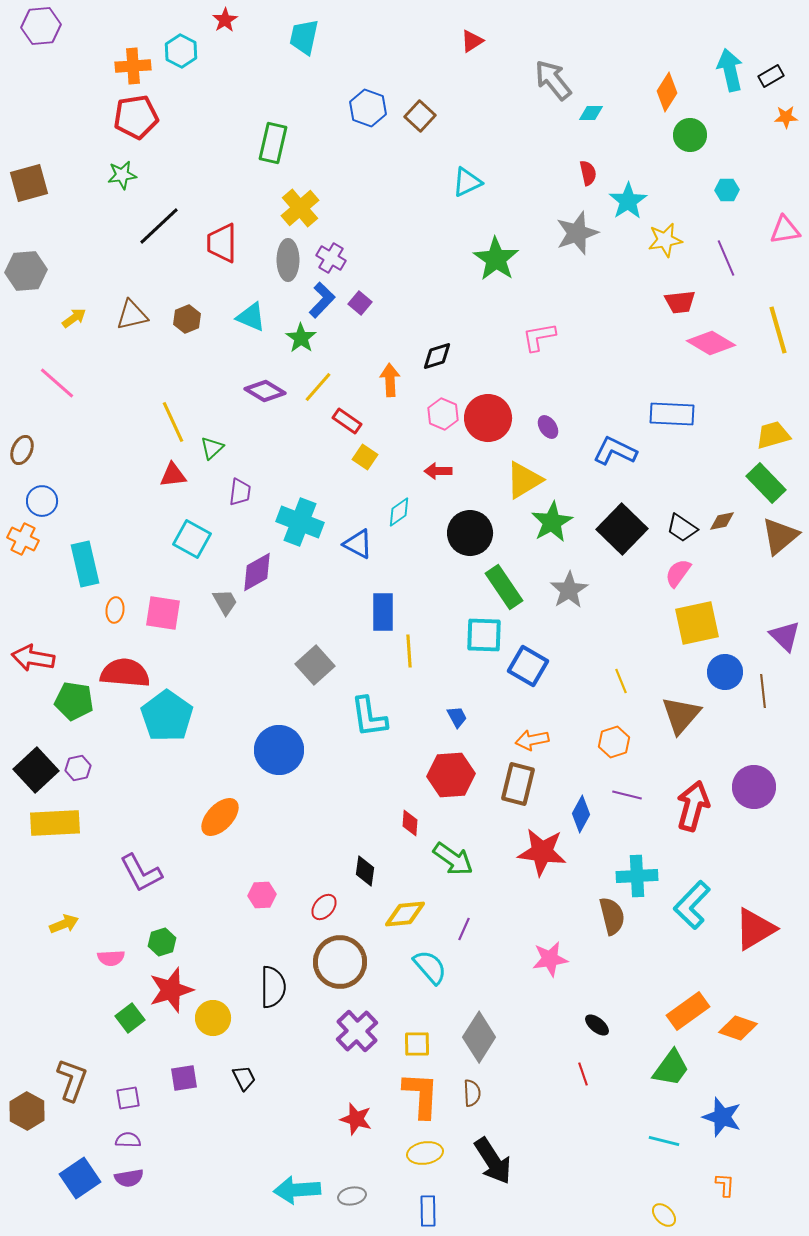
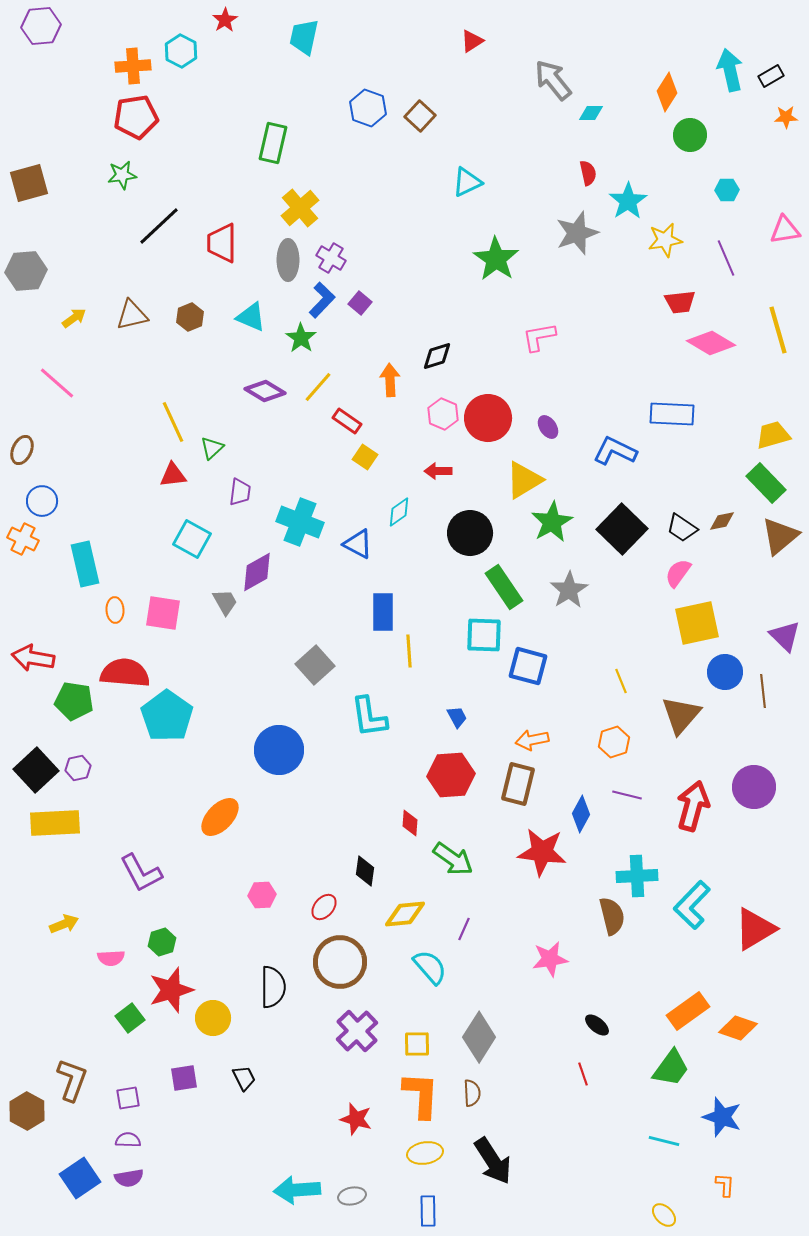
brown hexagon at (187, 319): moved 3 px right, 2 px up
orange ellipse at (115, 610): rotated 10 degrees counterclockwise
blue square at (528, 666): rotated 15 degrees counterclockwise
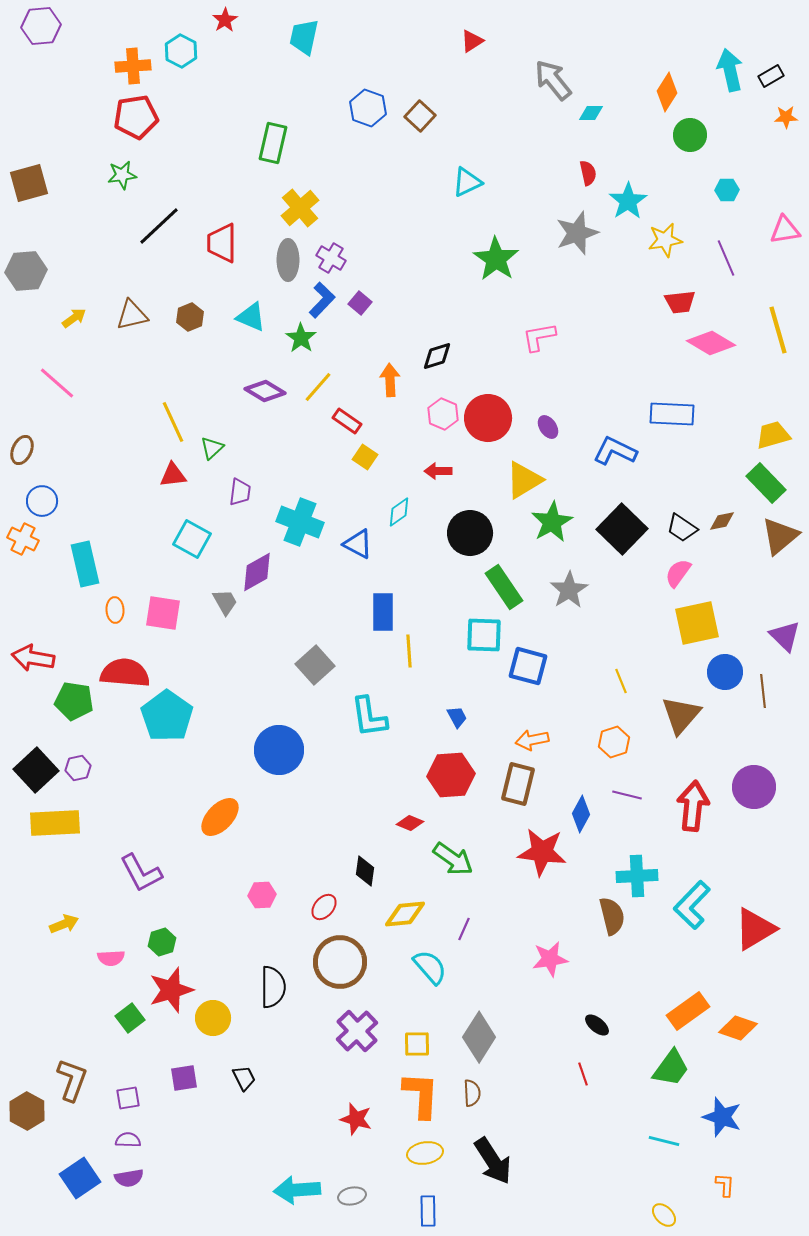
red arrow at (693, 806): rotated 9 degrees counterclockwise
red diamond at (410, 823): rotated 72 degrees counterclockwise
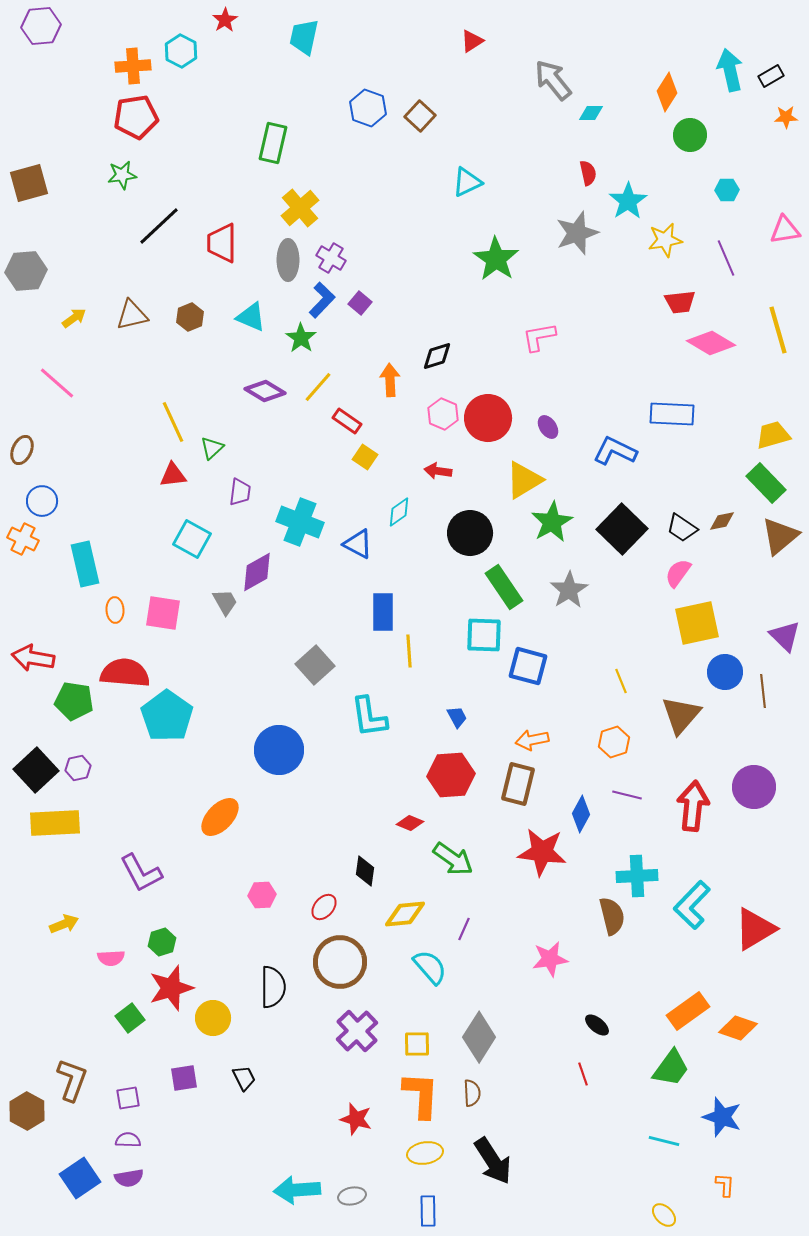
red arrow at (438, 471): rotated 8 degrees clockwise
red star at (171, 990): moved 2 px up
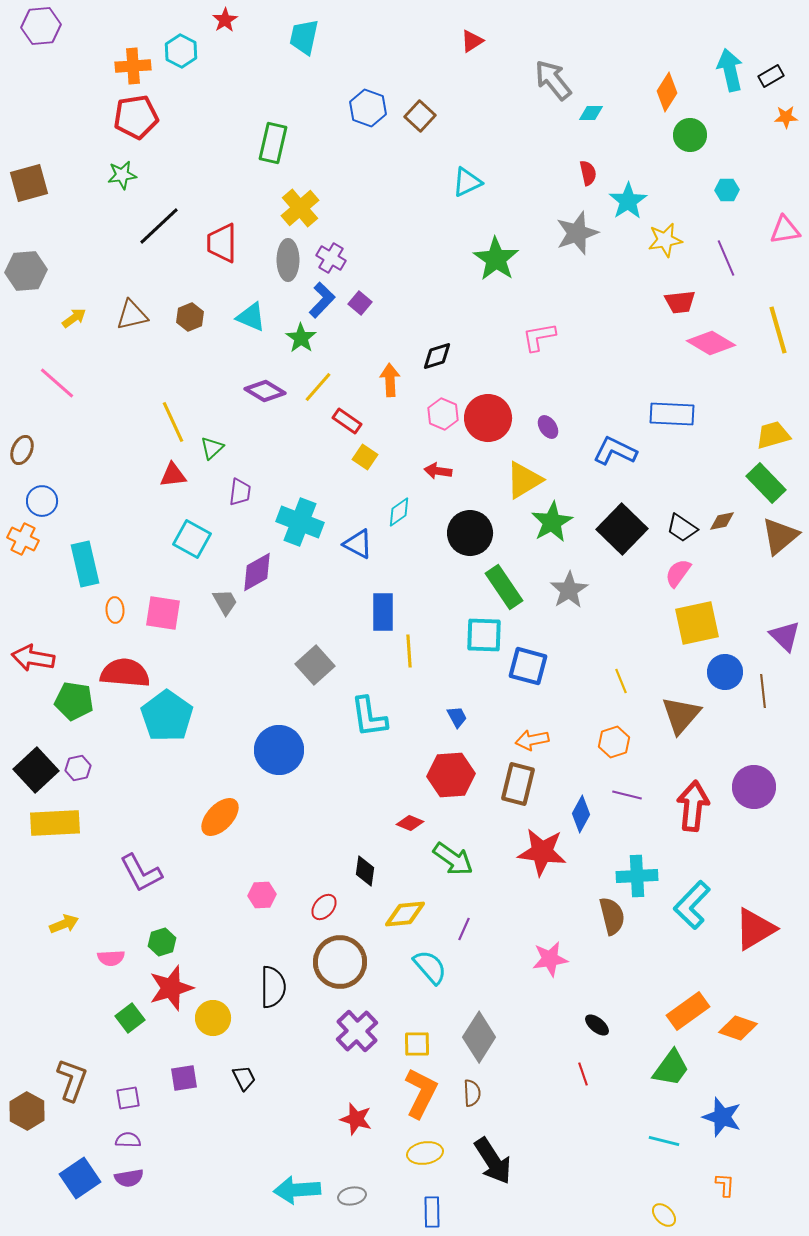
orange L-shape at (421, 1095): moved 2 px up; rotated 24 degrees clockwise
blue rectangle at (428, 1211): moved 4 px right, 1 px down
